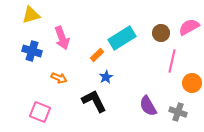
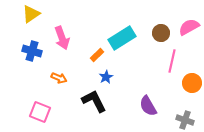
yellow triangle: moved 1 px up; rotated 18 degrees counterclockwise
gray cross: moved 7 px right, 8 px down
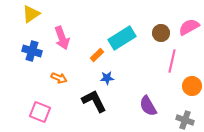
blue star: moved 1 px right, 1 px down; rotated 24 degrees clockwise
orange circle: moved 3 px down
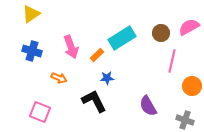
pink arrow: moved 9 px right, 9 px down
